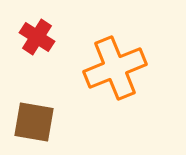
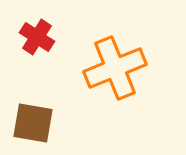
brown square: moved 1 px left, 1 px down
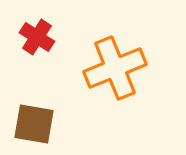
brown square: moved 1 px right, 1 px down
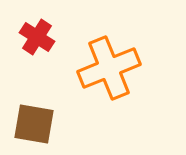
orange cross: moved 6 px left
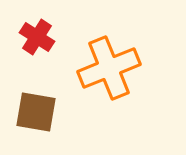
brown square: moved 2 px right, 12 px up
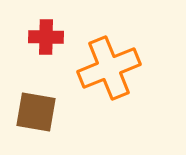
red cross: moved 9 px right; rotated 32 degrees counterclockwise
